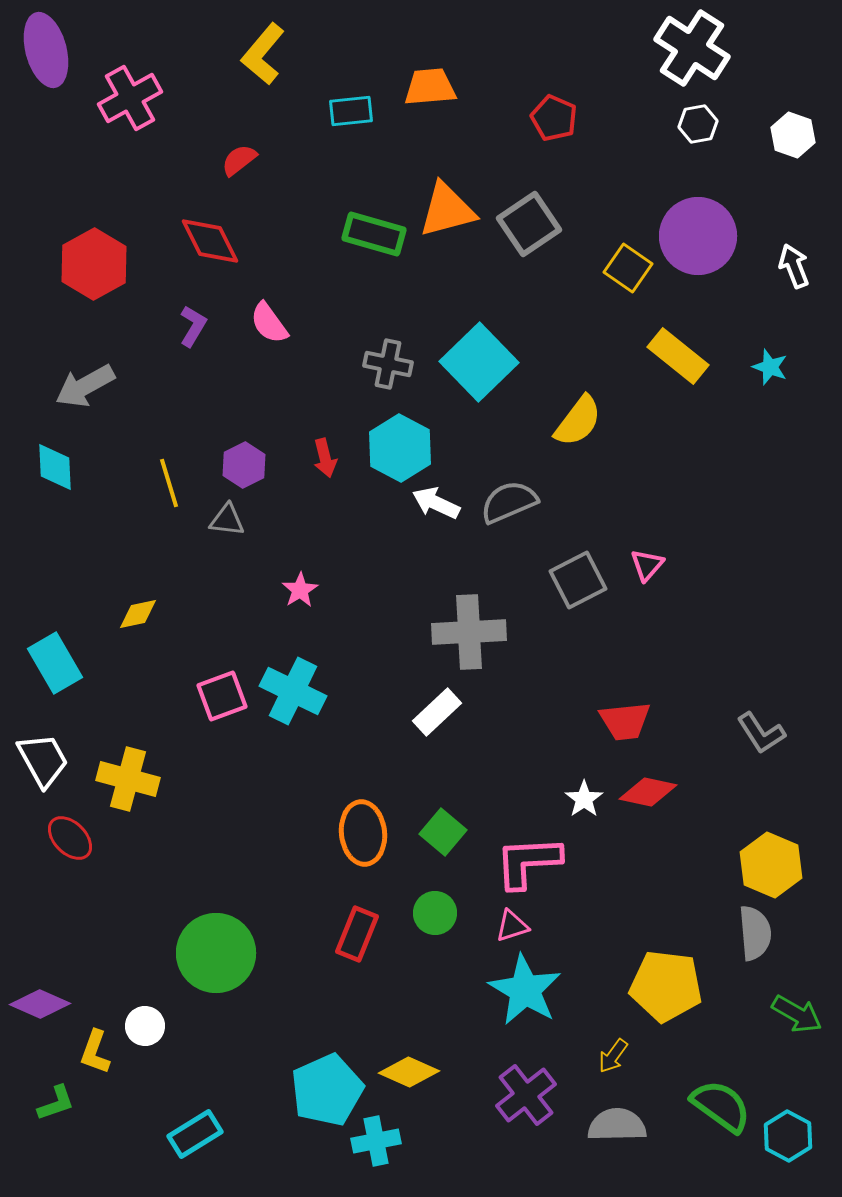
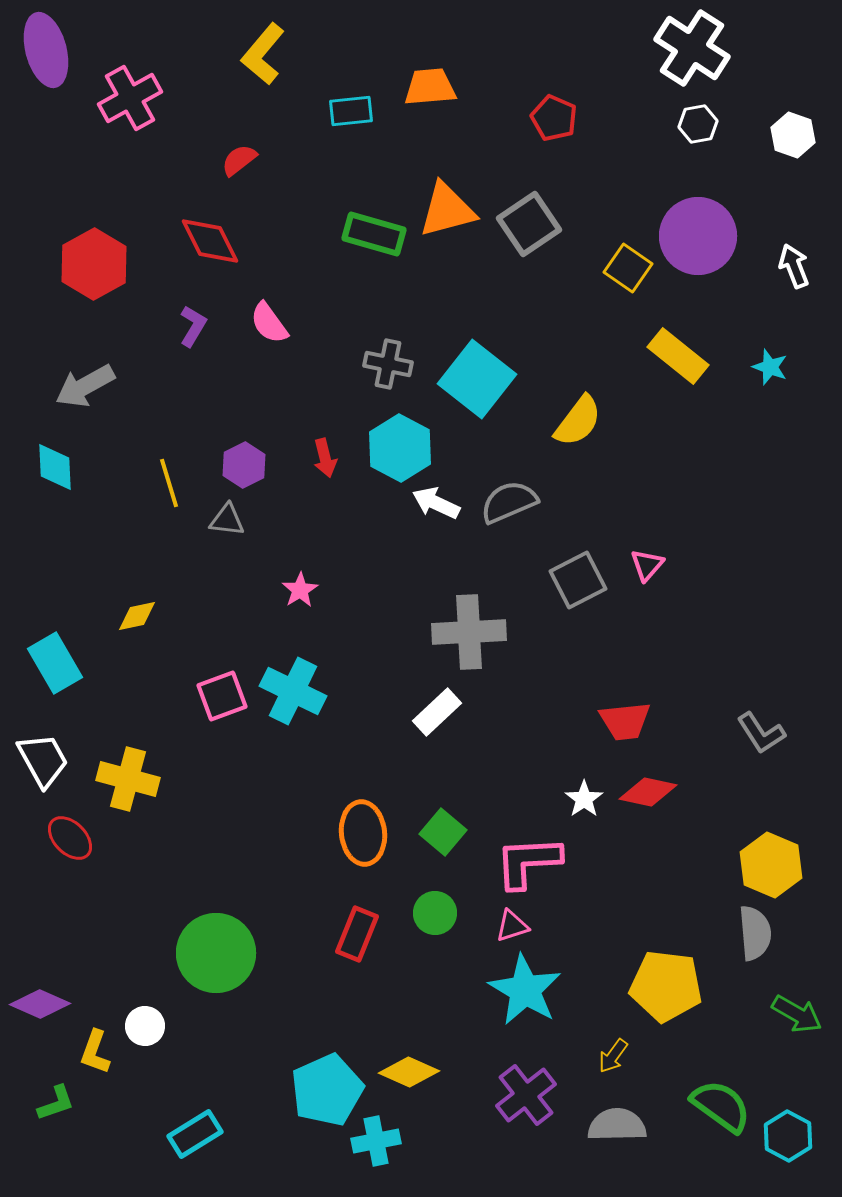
cyan square at (479, 362): moved 2 px left, 17 px down; rotated 8 degrees counterclockwise
yellow diamond at (138, 614): moved 1 px left, 2 px down
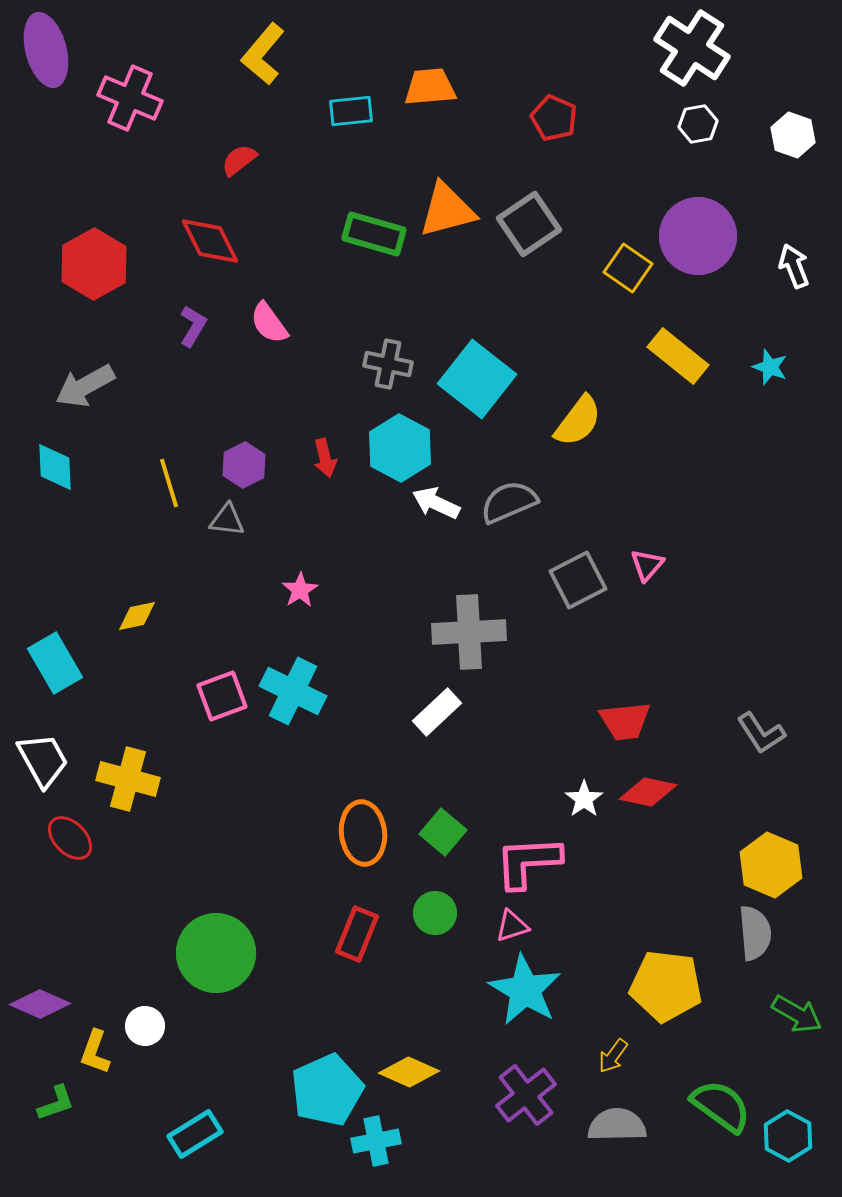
pink cross at (130, 98): rotated 38 degrees counterclockwise
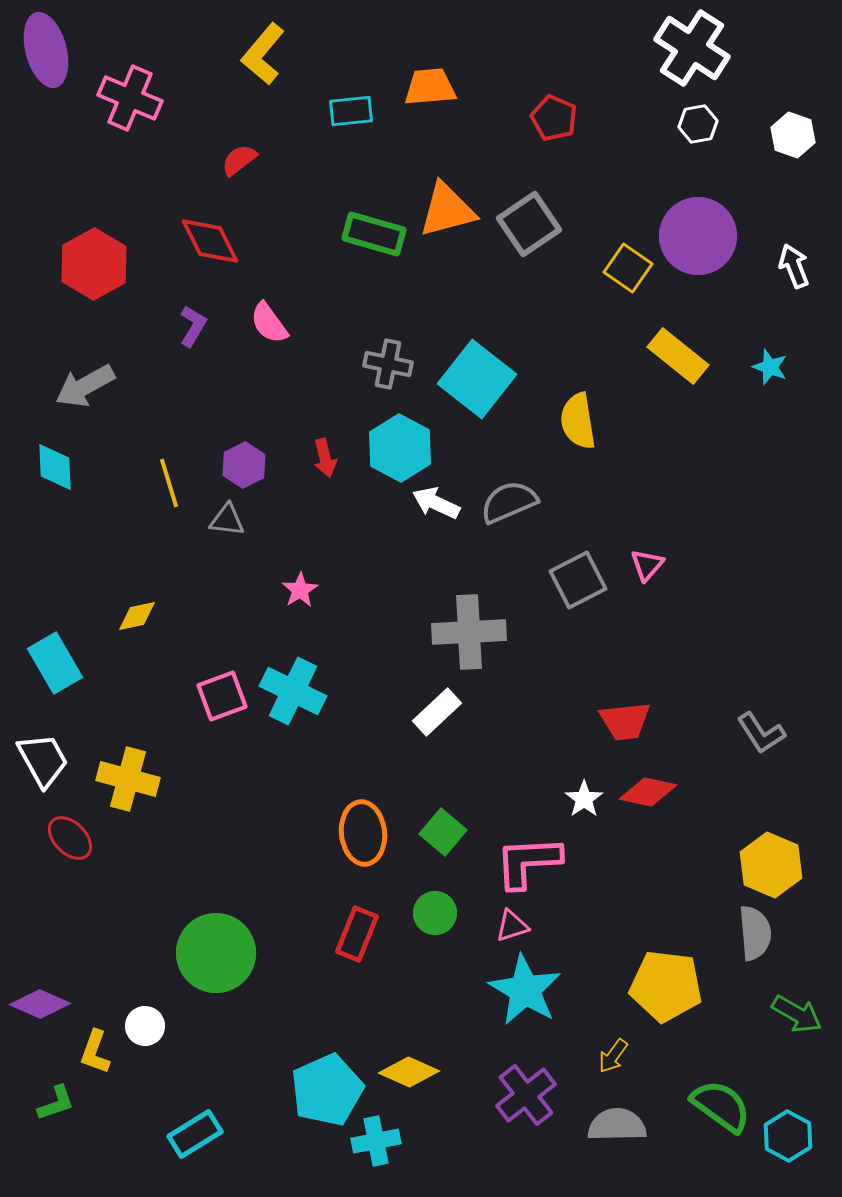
yellow semicircle at (578, 421): rotated 134 degrees clockwise
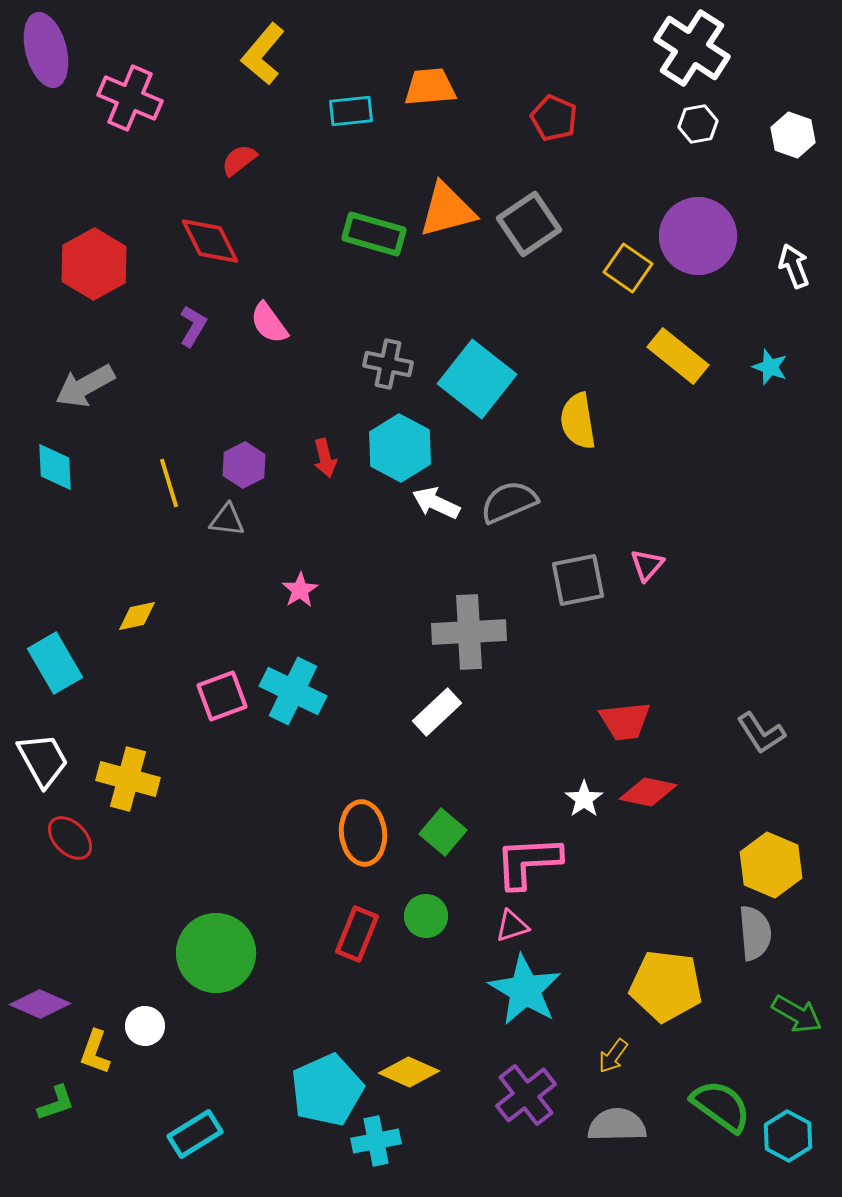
gray square at (578, 580): rotated 16 degrees clockwise
green circle at (435, 913): moved 9 px left, 3 px down
